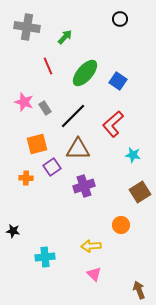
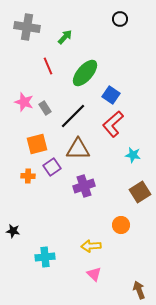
blue square: moved 7 px left, 14 px down
orange cross: moved 2 px right, 2 px up
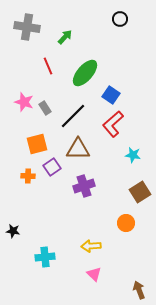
orange circle: moved 5 px right, 2 px up
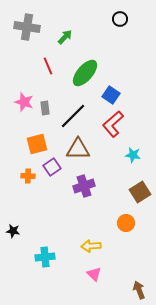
gray rectangle: rotated 24 degrees clockwise
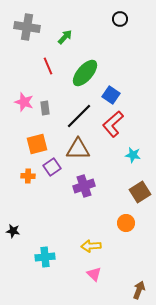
black line: moved 6 px right
brown arrow: rotated 42 degrees clockwise
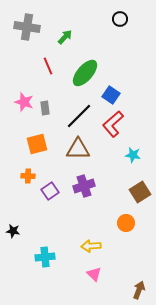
purple square: moved 2 px left, 24 px down
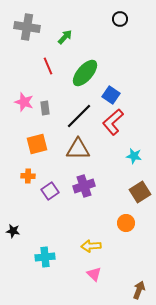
red L-shape: moved 2 px up
cyan star: moved 1 px right, 1 px down
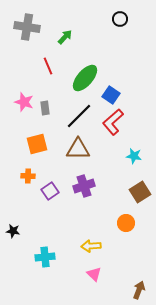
green ellipse: moved 5 px down
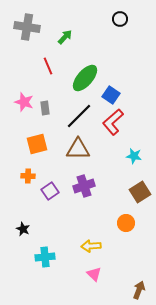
black star: moved 10 px right, 2 px up; rotated 16 degrees clockwise
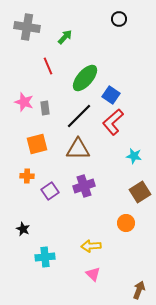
black circle: moved 1 px left
orange cross: moved 1 px left
pink triangle: moved 1 px left
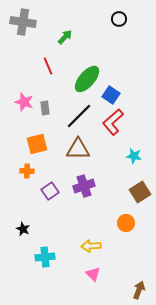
gray cross: moved 4 px left, 5 px up
green ellipse: moved 2 px right, 1 px down
orange cross: moved 5 px up
